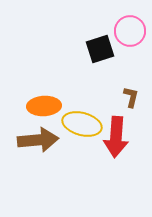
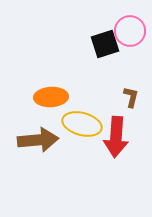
black square: moved 5 px right, 5 px up
orange ellipse: moved 7 px right, 9 px up
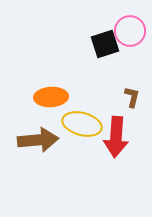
brown L-shape: moved 1 px right
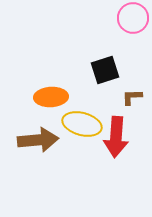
pink circle: moved 3 px right, 13 px up
black square: moved 26 px down
brown L-shape: rotated 105 degrees counterclockwise
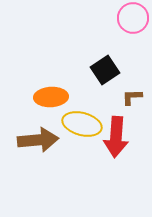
black square: rotated 16 degrees counterclockwise
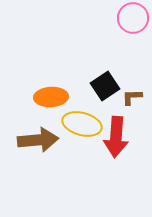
black square: moved 16 px down
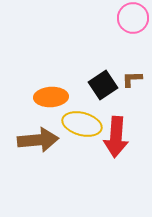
black square: moved 2 px left, 1 px up
brown L-shape: moved 18 px up
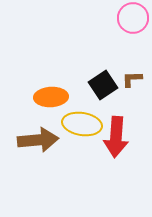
yellow ellipse: rotated 6 degrees counterclockwise
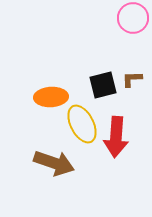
black square: rotated 20 degrees clockwise
yellow ellipse: rotated 54 degrees clockwise
brown arrow: moved 16 px right, 23 px down; rotated 24 degrees clockwise
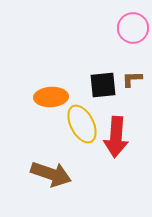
pink circle: moved 10 px down
black square: rotated 8 degrees clockwise
brown arrow: moved 3 px left, 11 px down
